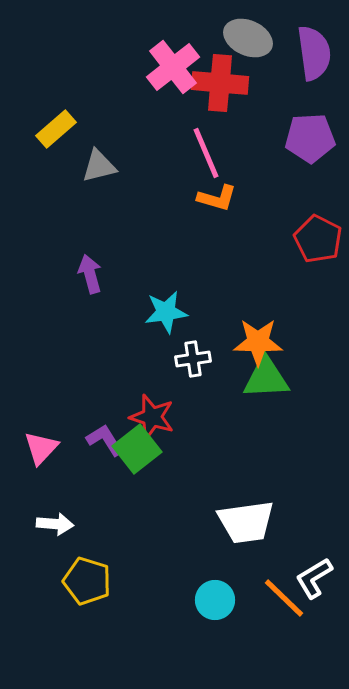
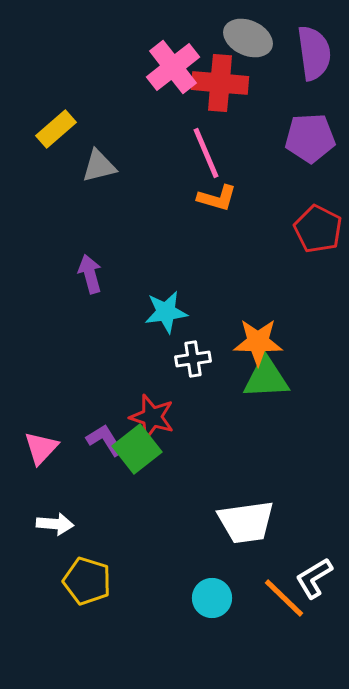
red pentagon: moved 10 px up
cyan circle: moved 3 px left, 2 px up
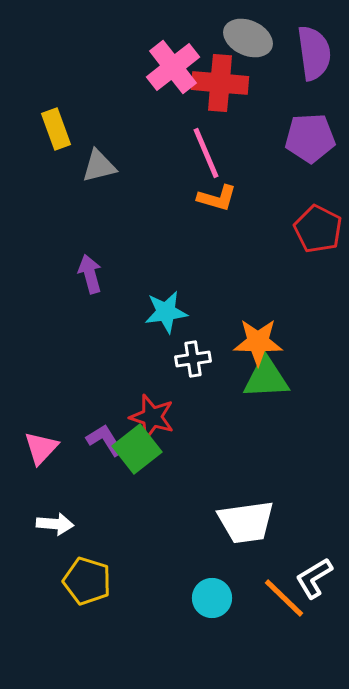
yellow rectangle: rotated 69 degrees counterclockwise
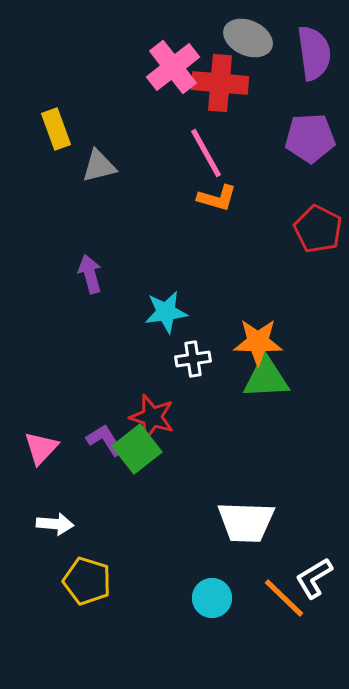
pink line: rotated 6 degrees counterclockwise
white trapezoid: rotated 10 degrees clockwise
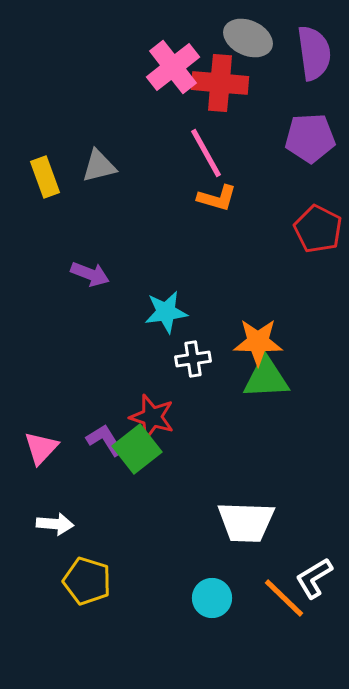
yellow rectangle: moved 11 px left, 48 px down
purple arrow: rotated 126 degrees clockwise
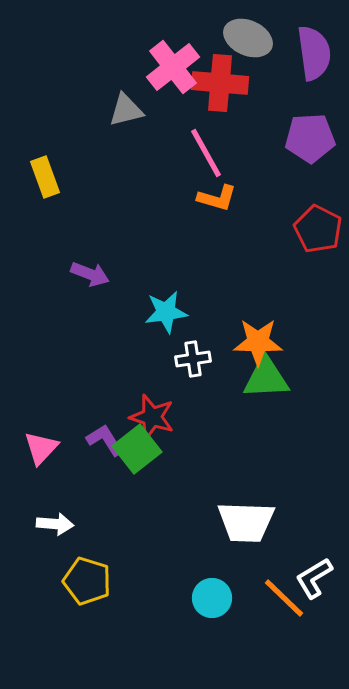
gray triangle: moved 27 px right, 56 px up
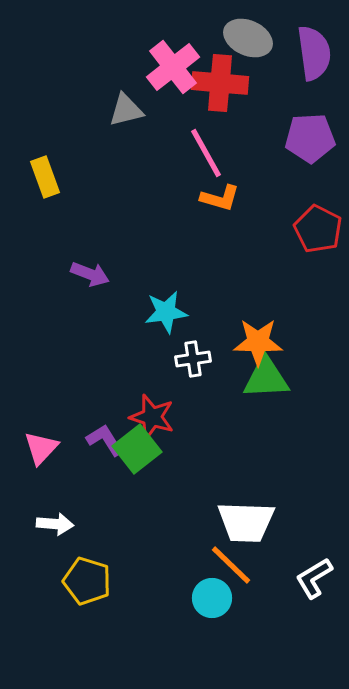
orange L-shape: moved 3 px right
orange line: moved 53 px left, 33 px up
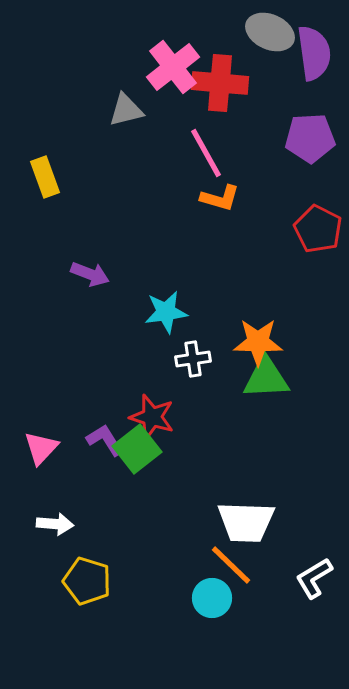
gray ellipse: moved 22 px right, 6 px up
